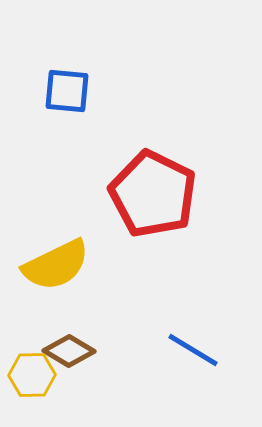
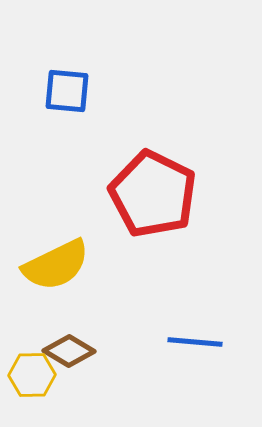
blue line: moved 2 px right, 8 px up; rotated 26 degrees counterclockwise
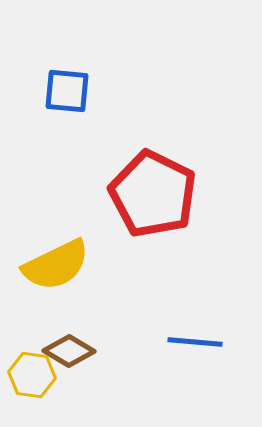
yellow hexagon: rotated 9 degrees clockwise
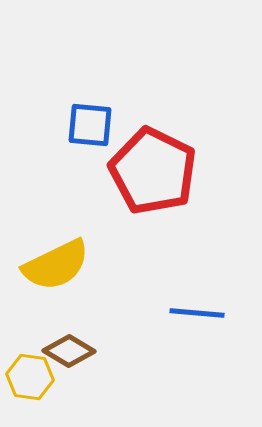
blue square: moved 23 px right, 34 px down
red pentagon: moved 23 px up
blue line: moved 2 px right, 29 px up
yellow hexagon: moved 2 px left, 2 px down
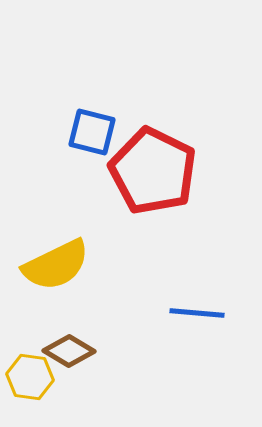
blue square: moved 2 px right, 7 px down; rotated 9 degrees clockwise
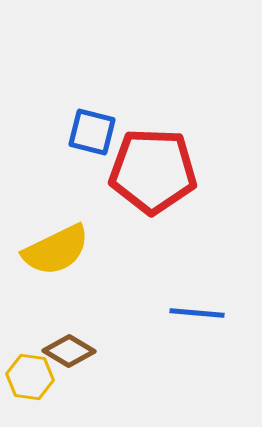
red pentagon: rotated 24 degrees counterclockwise
yellow semicircle: moved 15 px up
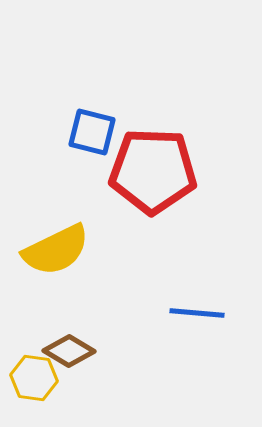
yellow hexagon: moved 4 px right, 1 px down
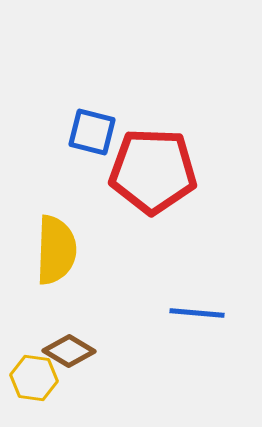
yellow semicircle: rotated 62 degrees counterclockwise
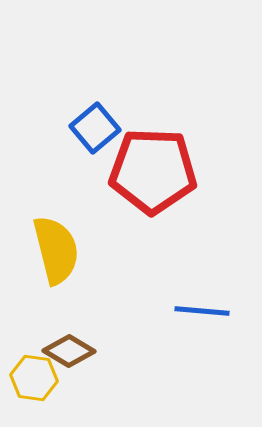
blue square: moved 3 px right, 4 px up; rotated 36 degrees clockwise
yellow semicircle: rotated 16 degrees counterclockwise
blue line: moved 5 px right, 2 px up
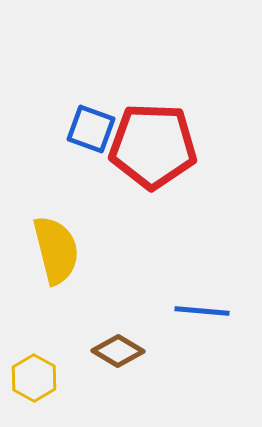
blue square: moved 4 px left, 1 px down; rotated 30 degrees counterclockwise
red pentagon: moved 25 px up
brown diamond: moved 49 px right
yellow hexagon: rotated 21 degrees clockwise
